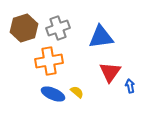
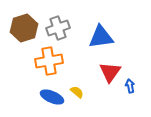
blue ellipse: moved 1 px left, 3 px down
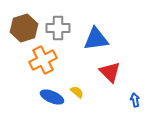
gray cross: rotated 20 degrees clockwise
blue triangle: moved 5 px left, 2 px down
orange cross: moved 6 px left, 1 px up; rotated 16 degrees counterclockwise
red triangle: rotated 20 degrees counterclockwise
blue arrow: moved 5 px right, 14 px down
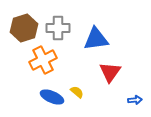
red triangle: rotated 20 degrees clockwise
blue arrow: rotated 96 degrees clockwise
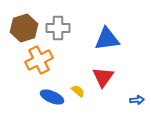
blue triangle: moved 11 px right
orange cross: moved 4 px left
red triangle: moved 7 px left, 5 px down
yellow semicircle: moved 1 px right, 1 px up
blue arrow: moved 2 px right
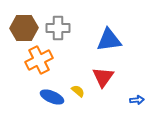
brown hexagon: rotated 16 degrees clockwise
blue triangle: moved 2 px right, 1 px down
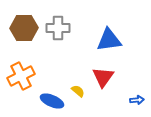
orange cross: moved 18 px left, 16 px down
blue ellipse: moved 4 px down
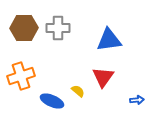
orange cross: rotated 8 degrees clockwise
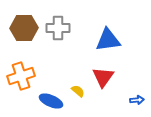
blue triangle: moved 1 px left
blue ellipse: moved 1 px left
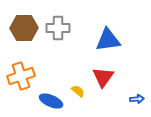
blue arrow: moved 1 px up
